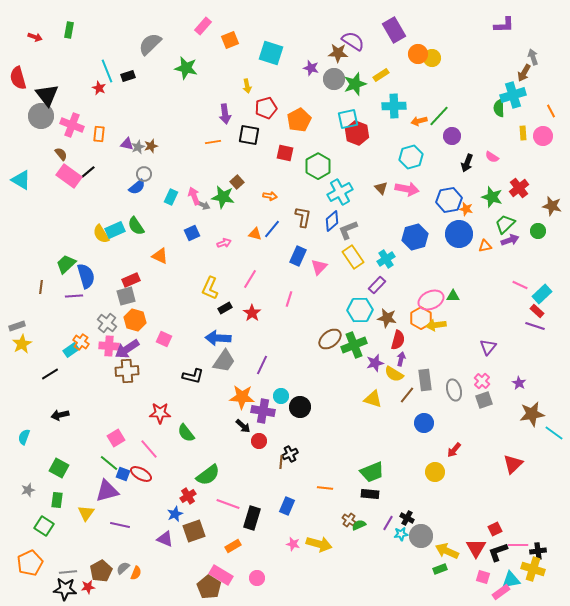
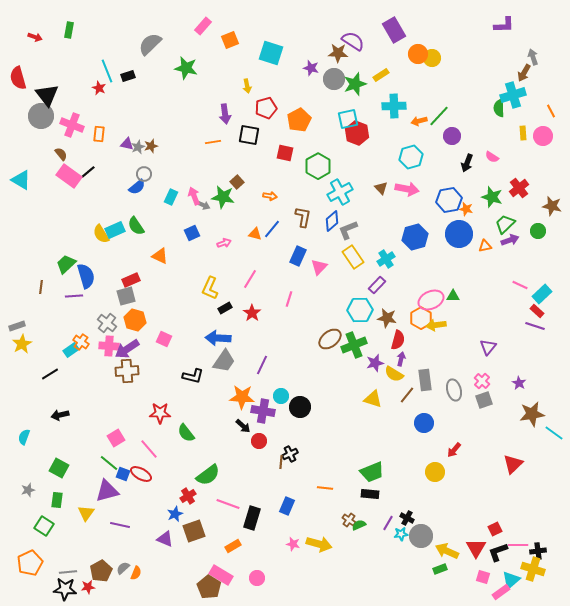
cyan triangle at (511, 580): rotated 30 degrees counterclockwise
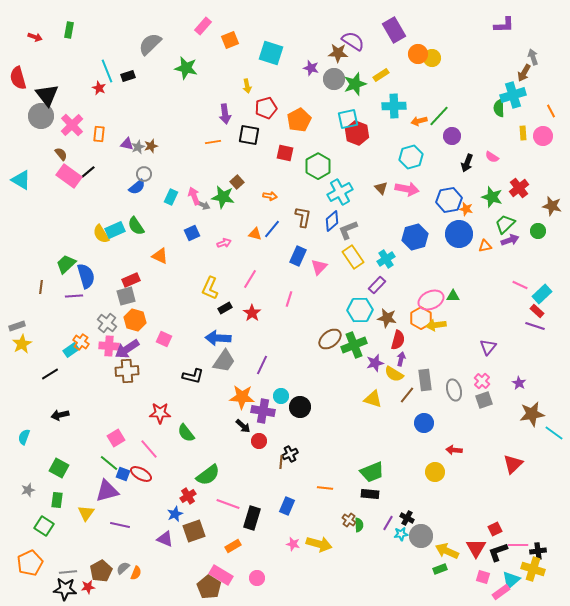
pink cross at (72, 125): rotated 25 degrees clockwise
red arrow at (454, 450): rotated 56 degrees clockwise
green semicircle at (359, 525): rotated 112 degrees clockwise
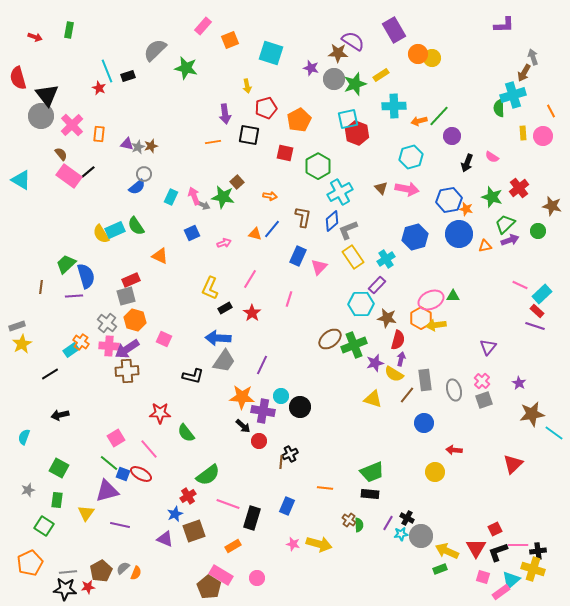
gray semicircle at (150, 44): moved 5 px right, 6 px down
cyan hexagon at (360, 310): moved 1 px right, 6 px up
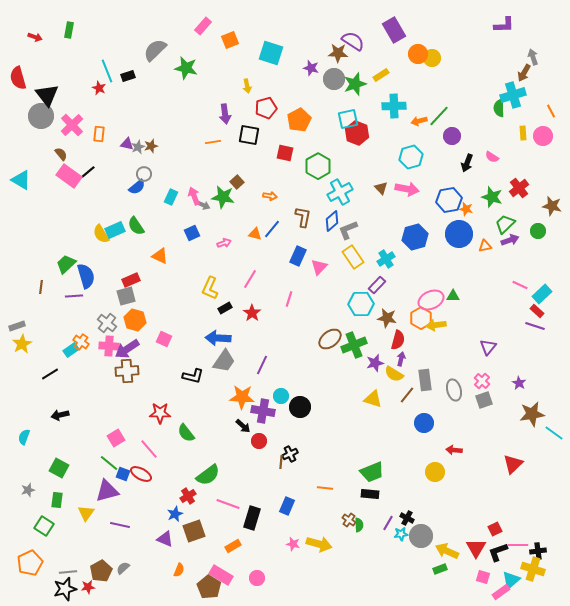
orange semicircle at (136, 573): moved 43 px right, 3 px up
black star at (65, 589): rotated 20 degrees counterclockwise
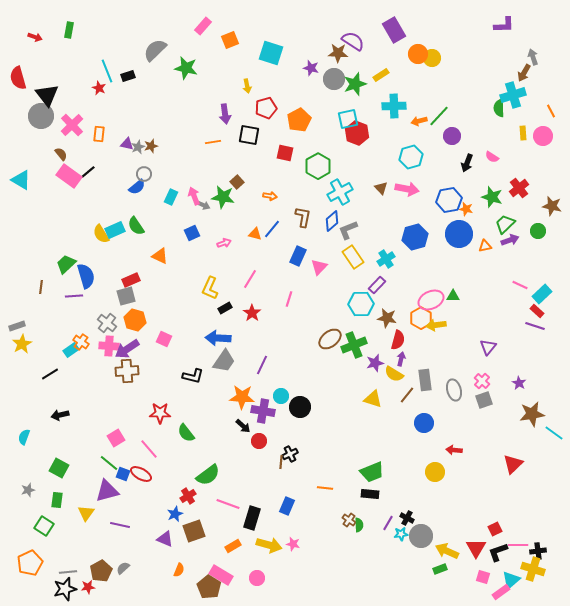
yellow arrow at (319, 544): moved 50 px left, 1 px down
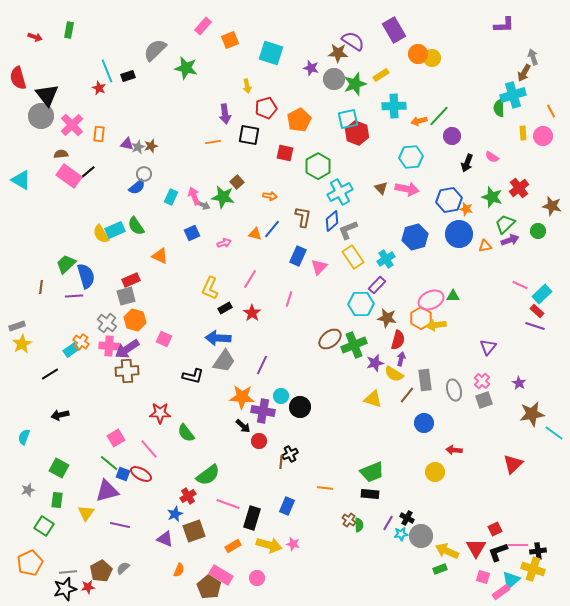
brown semicircle at (61, 154): rotated 56 degrees counterclockwise
cyan hexagon at (411, 157): rotated 10 degrees clockwise
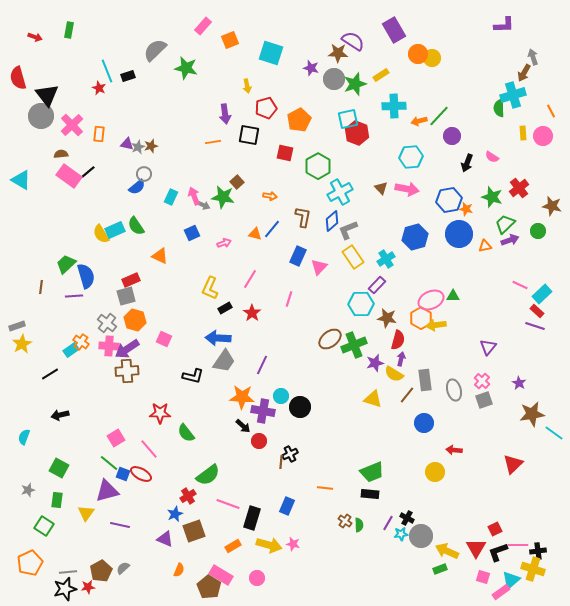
brown cross at (349, 520): moved 4 px left, 1 px down
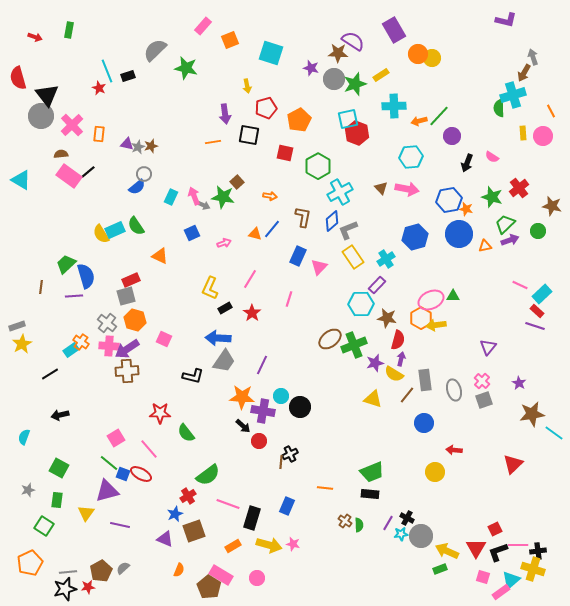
purple L-shape at (504, 25): moved 2 px right, 5 px up; rotated 15 degrees clockwise
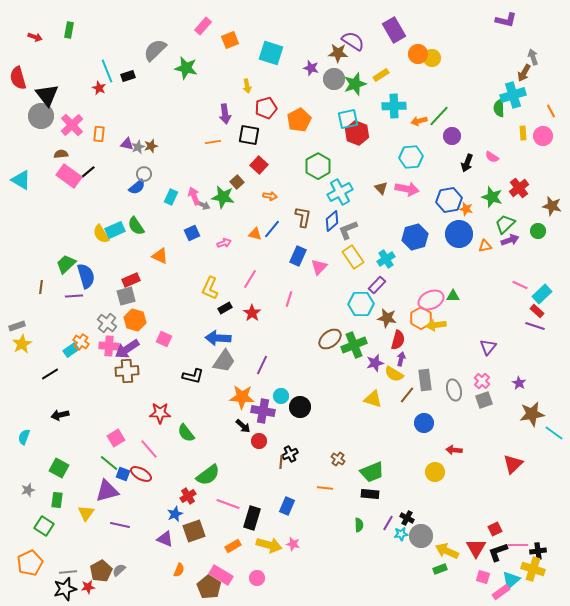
red square at (285, 153): moved 26 px left, 12 px down; rotated 30 degrees clockwise
brown cross at (345, 521): moved 7 px left, 62 px up
gray semicircle at (123, 568): moved 4 px left, 2 px down
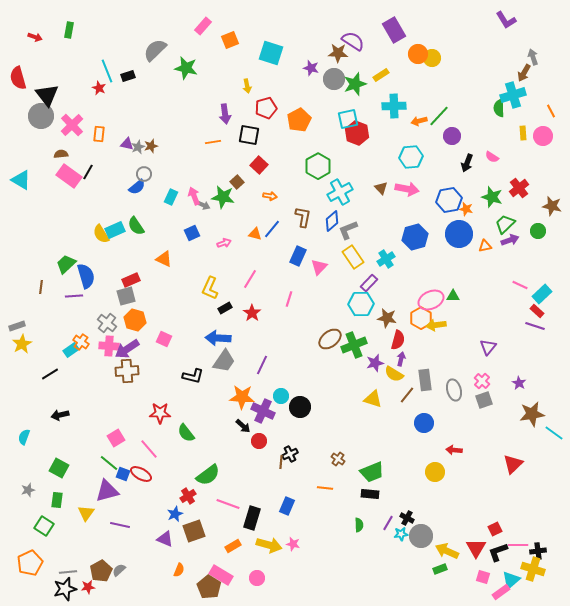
purple L-shape at (506, 20): rotated 45 degrees clockwise
black line at (88, 172): rotated 21 degrees counterclockwise
orange triangle at (160, 256): moved 4 px right, 3 px down
purple rectangle at (377, 285): moved 8 px left, 2 px up
purple cross at (263, 411): rotated 15 degrees clockwise
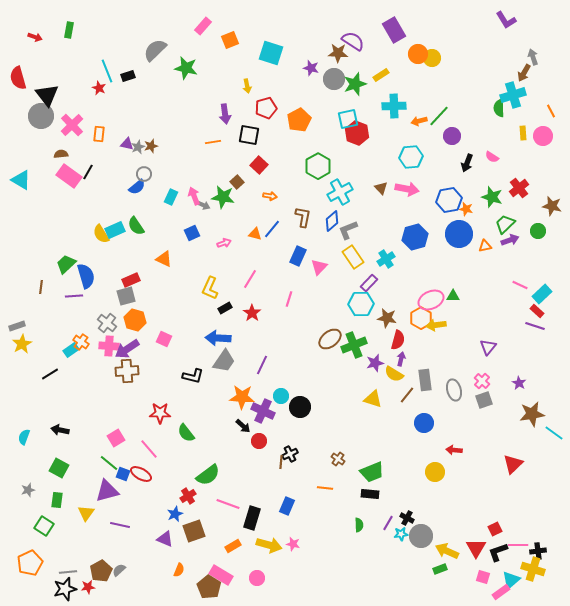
black arrow at (60, 415): moved 15 px down; rotated 24 degrees clockwise
